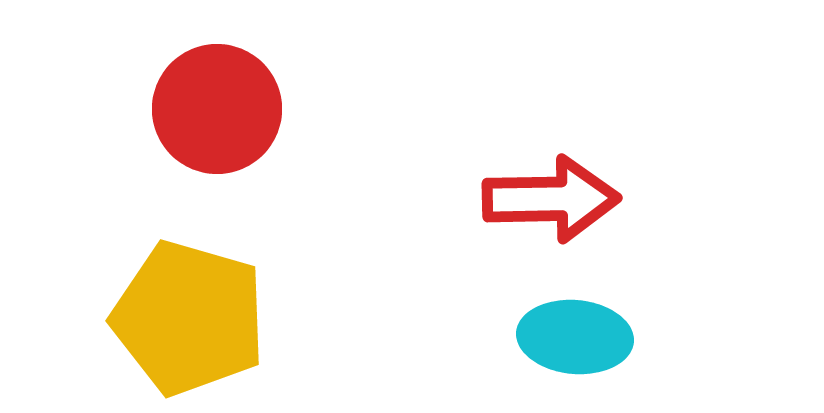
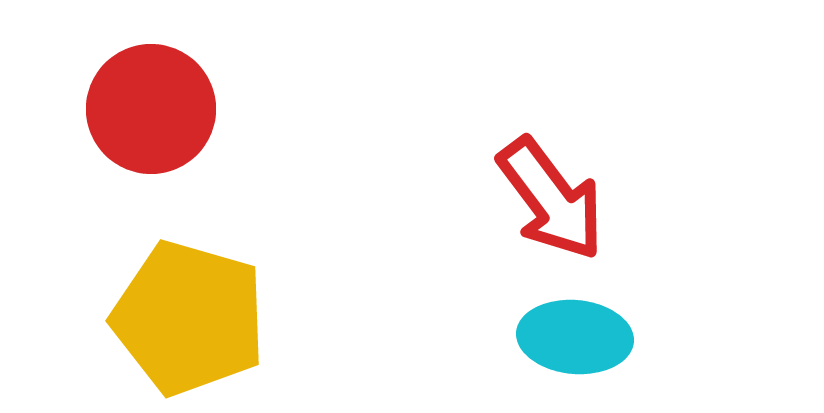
red circle: moved 66 px left
red arrow: rotated 54 degrees clockwise
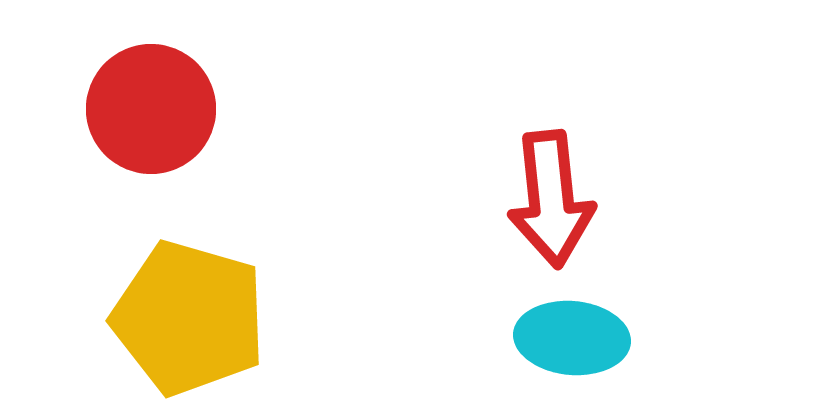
red arrow: rotated 31 degrees clockwise
cyan ellipse: moved 3 px left, 1 px down
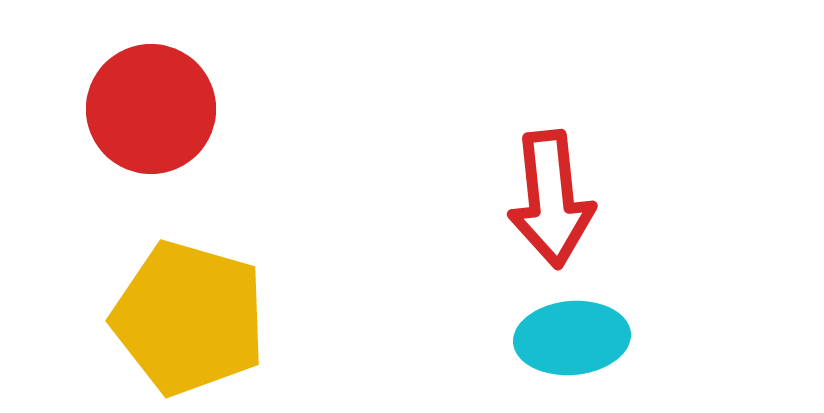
cyan ellipse: rotated 10 degrees counterclockwise
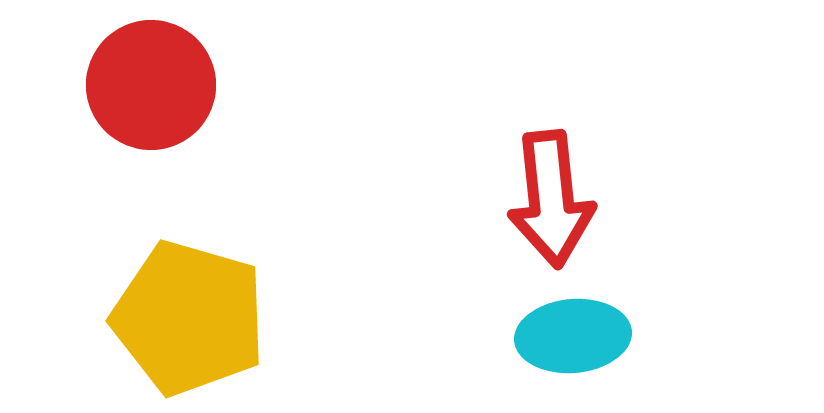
red circle: moved 24 px up
cyan ellipse: moved 1 px right, 2 px up
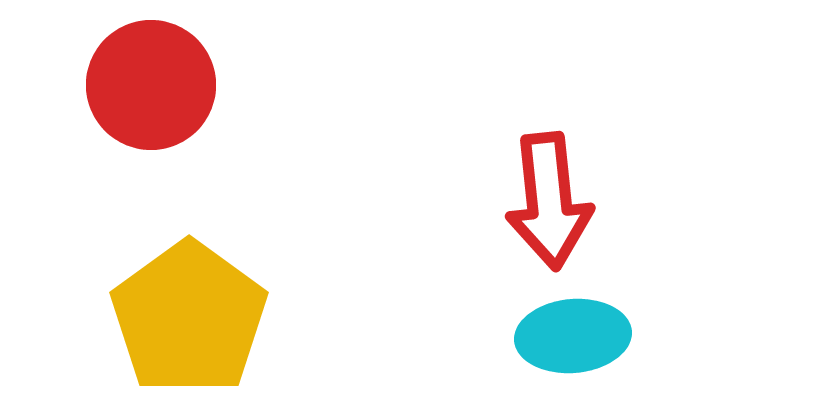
red arrow: moved 2 px left, 2 px down
yellow pentagon: rotated 20 degrees clockwise
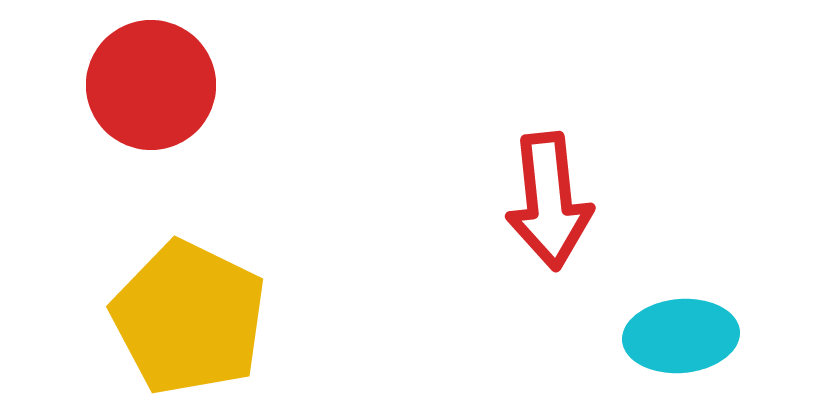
yellow pentagon: rotated 10 degrees counterclockwise
cyan ellipse: moved 108 px right
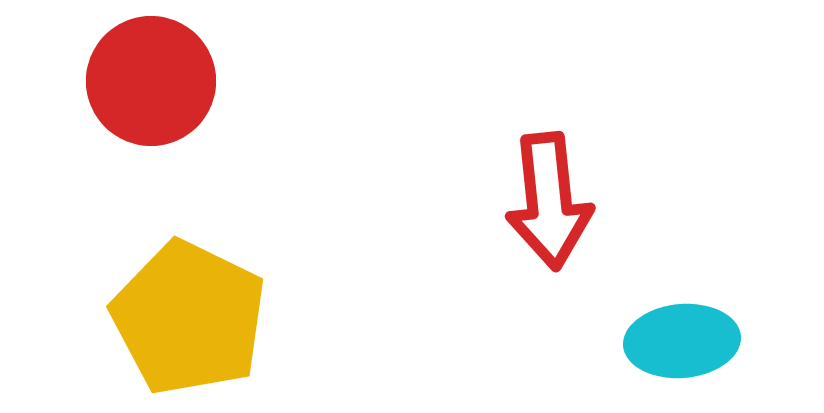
red circle: moved 4 px up
cyan ellipse: moved 1 px right, 5 px down
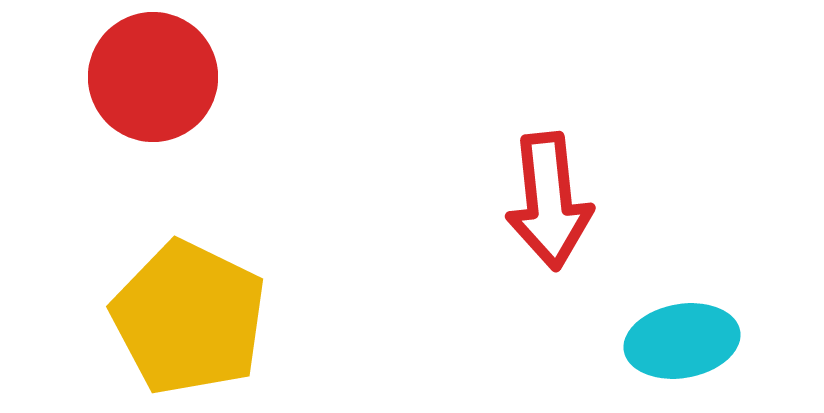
red circle: moved 2 px right, 4 px up
cyan ellipse: rotated 5 degrees counterclockwise
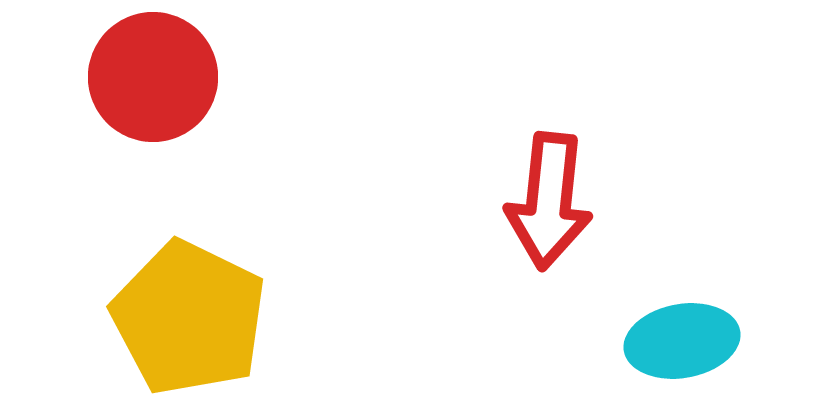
red arrow: rotated 12 degrees clockwise
